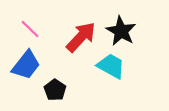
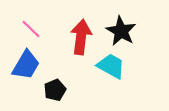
pink line: moved 1 px right
red arrow: rotated 36 degrees counterclockwise
blue trapezoid: rotated 8 degrees counterclockwise
black pentagon: rotated 15 degrees clockwise
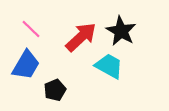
red arrow: rotated 40 degrees clockwise
cyan trapezoid: moved 2 px left
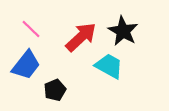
black star: moved 2 px right
blue trapezoid: rotated 8 degrees clockwise
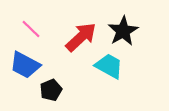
black star: rotated 12 degrees clockwise
blue trapezoid: moved 1 px left; rotated 80 degrees clockwise
black pentagon: moved 4 px left
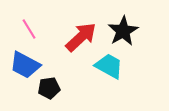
pink line: moved 2 px left; rotated 15 degrees clockwise
black pentagon: moved 2 px left, 2 px up; rotated 15 degrees clockwise
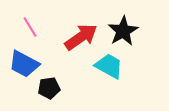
pink line: moved 1 px right, 2 px up
red arrow: rotated 8 degrees clockwise
blue trapezoid: moved 1 px left, 1 px up
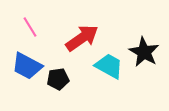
black star: moved 21 px right, 21 px down; rotated 12 degrees counterclockwise
red arrow: moved 1 px right, 1 px down
blue trapezoid: moved 3 px right, 2 px down
black pentagon: moved 9 px right, 9 px up
